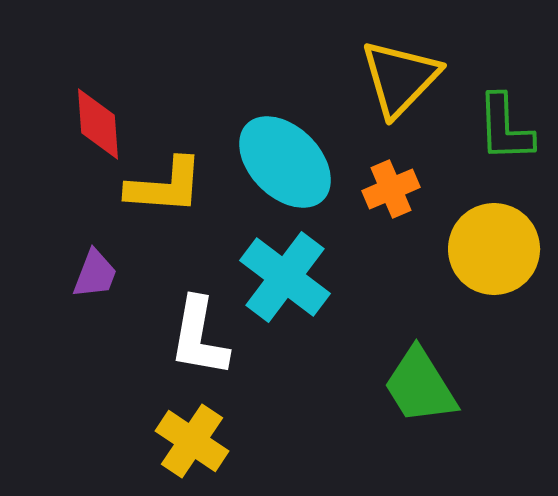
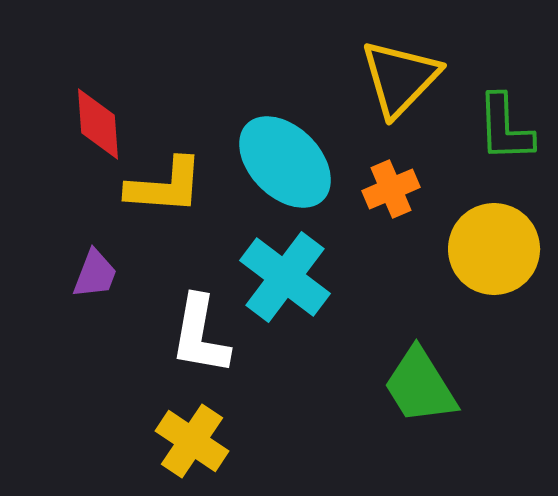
white L-shape: moved 1 px right, 2 px up
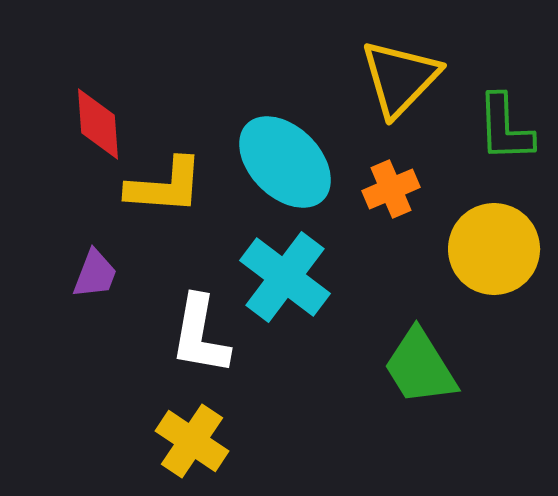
green trapezoid: moved 19 px up
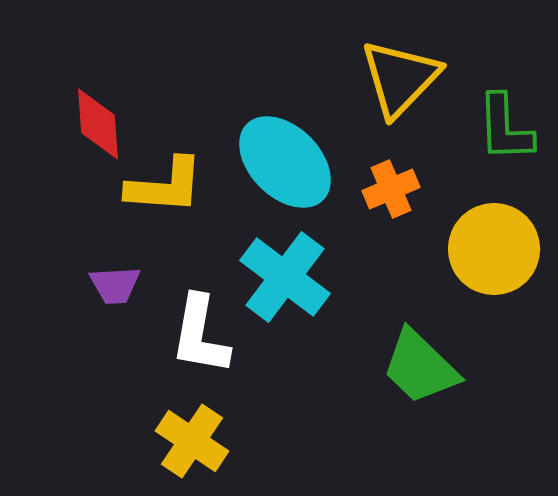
purple trapezoid: moved 20 px right, 11 px down; rotated 66 degrees clockwise
green trapezoid: rotated 14 degrees counterclockwise
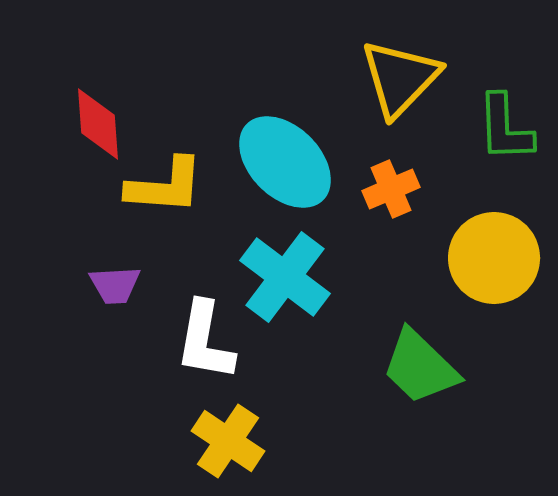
yellow circle: moved 9 px down
white L-shape: moved 5 px right, 6 px down
yellow cross: moved 36 px right
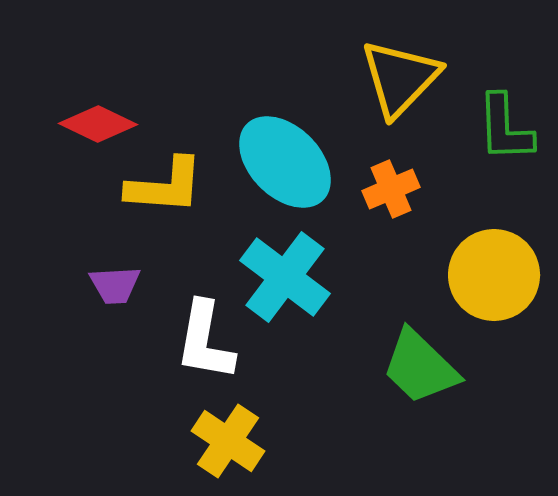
red diamond: rotated 60 degrees counterclockwise
yellow circle: moved 17 px down
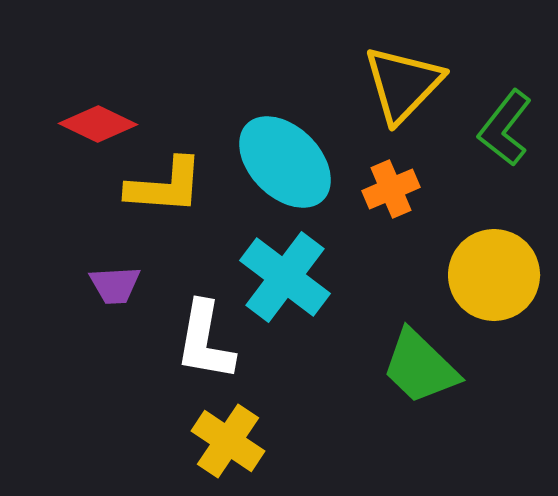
yellow triangle: moved 3 px right, 6 px down
green L-shape: rotated 40 degrees clockwise
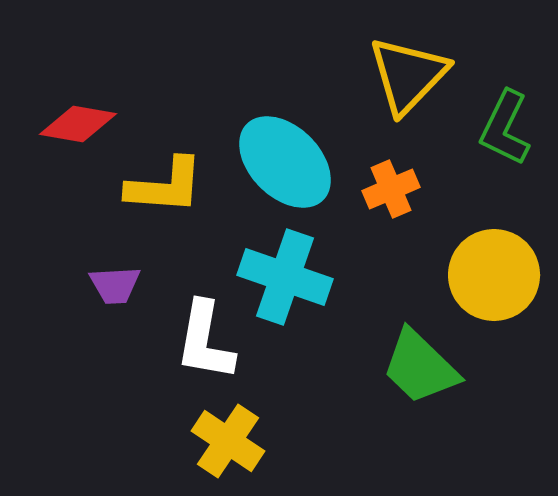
yellow triangle: moved 5 px right, 9 px up
red diamond: moved 20 px left; rotated 16 degrees counterclockwise
green L-shape: rotated 12 degrees counterclockwise
cyan cross: rotated 18 degrees counterclockwise
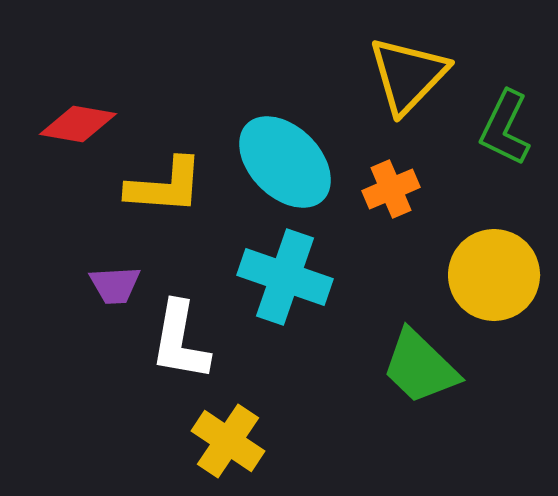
white L-shape: moved 25 px left
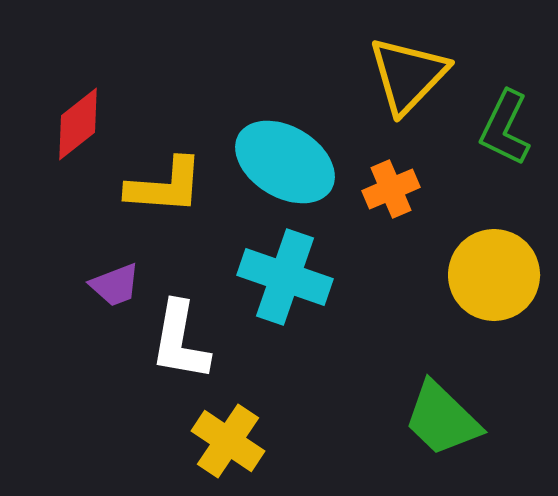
red diamond: rotated 48 degrees counterclockwise
cyan ellipse: rotated 14 degrees counterclockwise
purple trapezoid: rotated 18 degrees counterclockwise
green trapezoid: moved 22 px right, 52 px down
